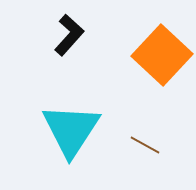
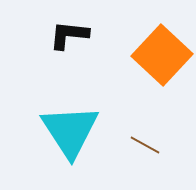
black L-shape: rotated 126 degrees counterclockwise
cyan triangle: moved 1 px left, 1 px down; rotated 6 degrees counterclockwise
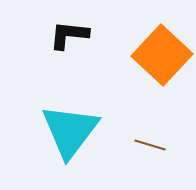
cyan triangle: rotated 10 degrees clockwise
brown line: moved 5 px right; rotated 12 degrees counterclockwise
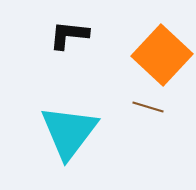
cyan triangle: moved 1 px left, 1 px down
brown line: moved 2 px left, 38 px up
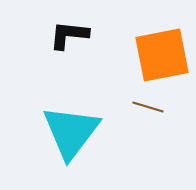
orange square: rotated 36 degrees clockwise
cyan triangle: moved 2 px right
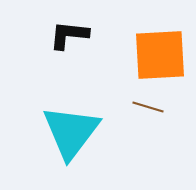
orange square: moved 2 px left; rotated 8 degrees clockwise
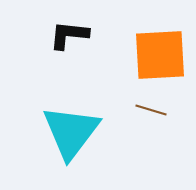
brown line: moved 3 px right, 3 px down
